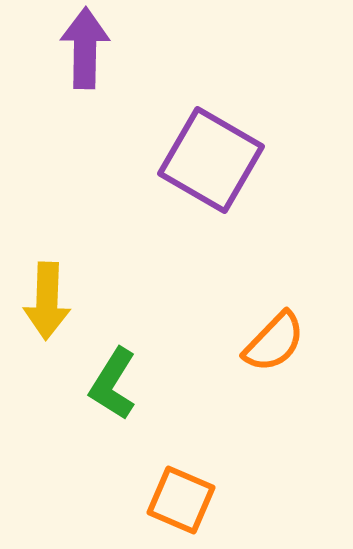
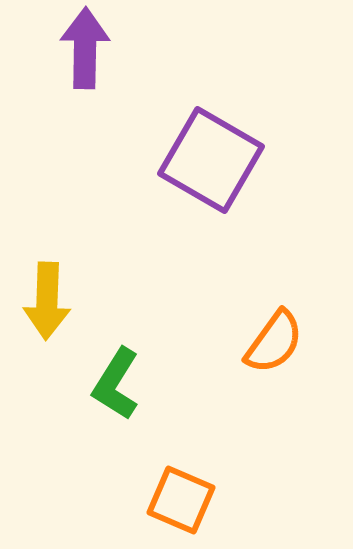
orange semicircle: rotated 8 degrees counterclockwise
green L-shape: moved 3 px right
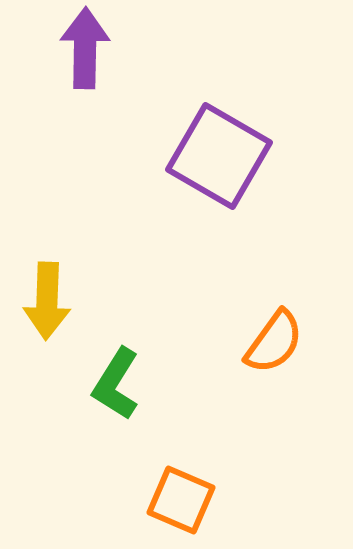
purple square: moved 8 px right, 4 px up
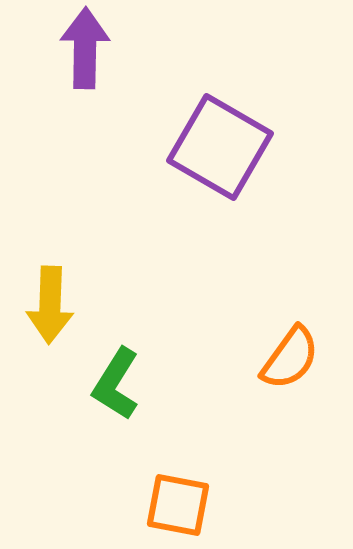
purple square: moved 1 px right, 9 px up
yellow arrow: moved 3 px right, 4 px down
orange semicircle: moved 16 px right, 16 px down
orange square: moved 3 px left, 5 px down; rotated 12 degrees counterclockwise
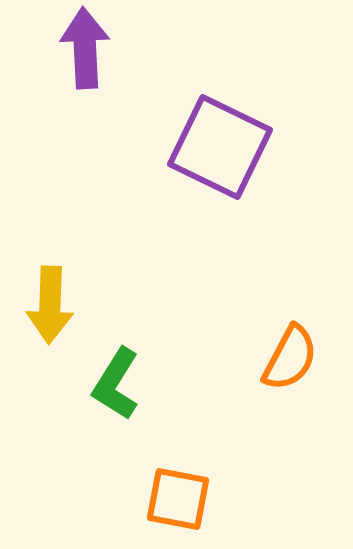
purple arrow: rotated 4 degrees counterclockwise
purple square: rotated 4 degrees counterclockwise
orange semicircle: rotated 8 degrees counterclockwise
orange square: moved 6 px up
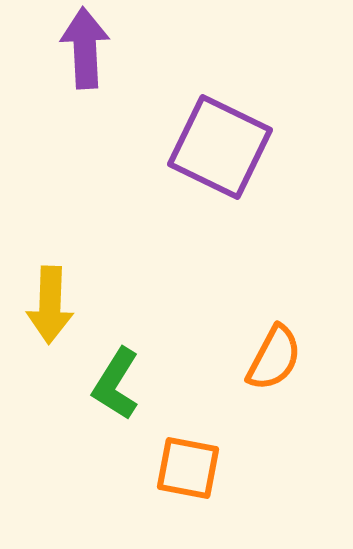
orange semicircle: moved 16 px left
orange square: moved 10 px right, 31 px up
